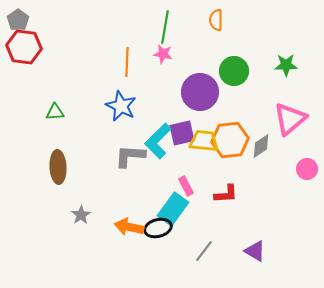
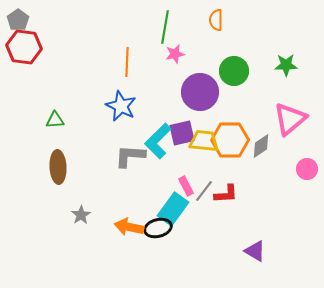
pink star: moved 12 px right; rotated 24 degrees counterclockwise
green triangle: moved 8 px down
orange hexagon: rotated 6 degrees clockwise
gray line: moved 60 px up
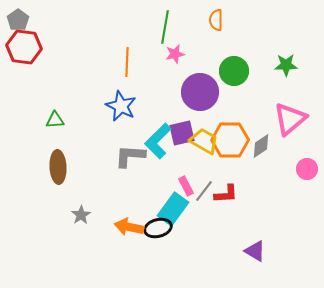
yellow trapezoid: rotated 24 degrees clockwise
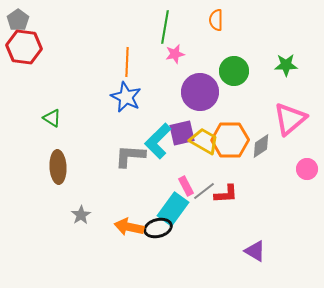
blue star: moved 5 px right, 9 px up
green triangle: moved 3 px left, 2 px up; rotated 36 degrees clockwise
gray line: rotated 15 degrees clockwise
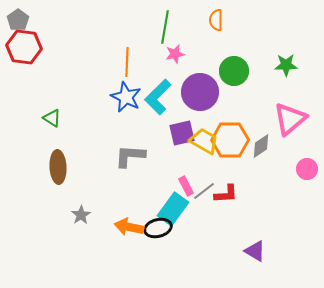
cyan L-shape: moved 44 px up
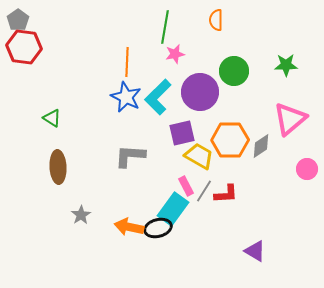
yellow trapezoid: moved 5 px left, 15 px down
gray line: rotated 20 degrees counterclockwise
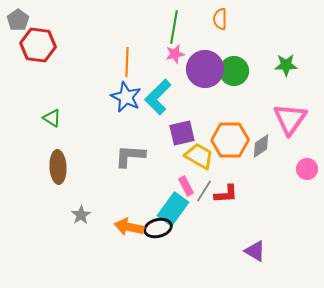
orange semicircle: moved 4 px right, 1 px up
green line: moved 9 px right
red hexagon: moved 14 px right, 2 px up
purple circle: moved 5 px right, 23 px up
pink triangle: rotated 15 degrees counterclockwise
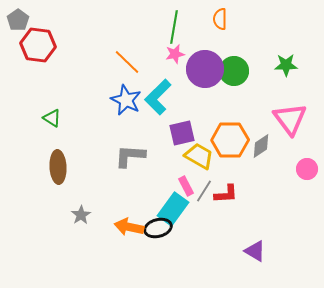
orange line: rotated 48 degrees counterclockwise
blue star: moved 3 px down
pink triangle: rotated 12 degrees counterclockwise
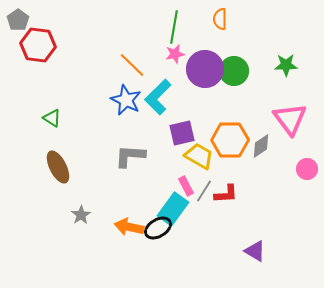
orange line: moved 5 px right, 3 px down
brown ellipse: rotated 24 degrees counterclockwise
black ellipse: rotated 16 degrees counterclockwise
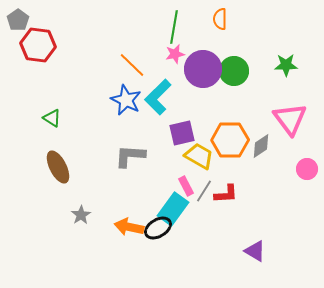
purple circle: moved 2 px left
